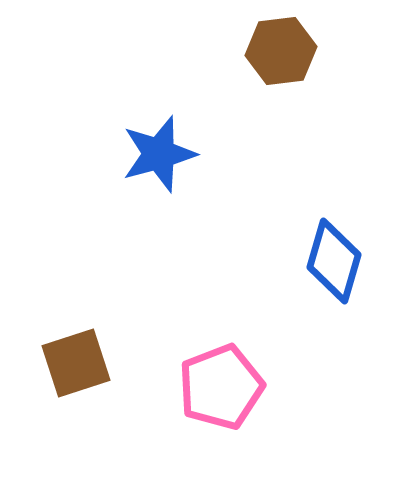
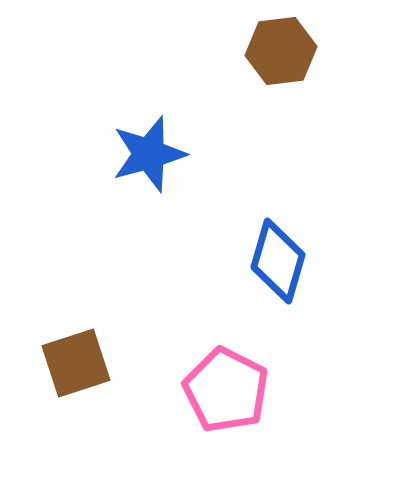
blue star: moved 10 px left
blue diamond: moved 56 px left
pink pentagon: moved 5 px right, 3 px down; rotated 24 degrees counterclockwise
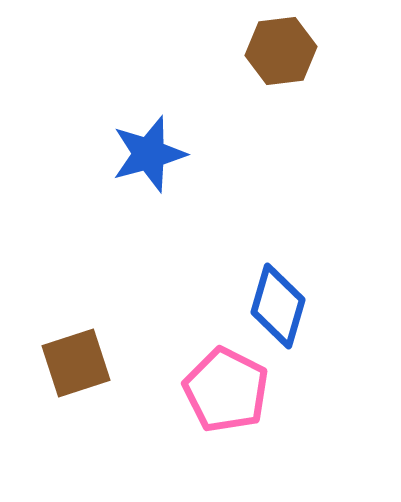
blue diamond: moved 45 px down
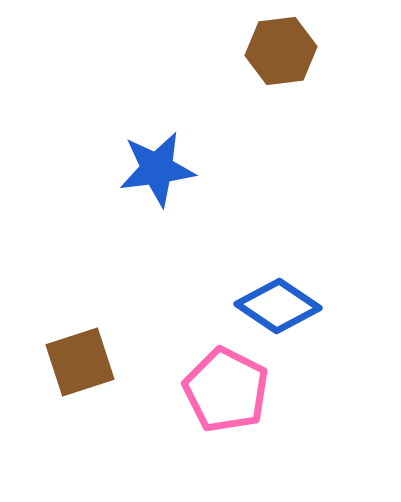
blue star: moved 8 px right, 15 px down; rotated 8 degrees clockwise
blue diamond: rotated 72 degrees counterclockwise
brown square: moved 4 px right, 1 px up
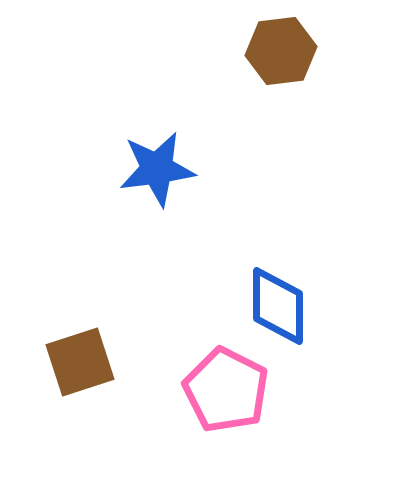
blue diamond: rotated 56 degrees clockwise
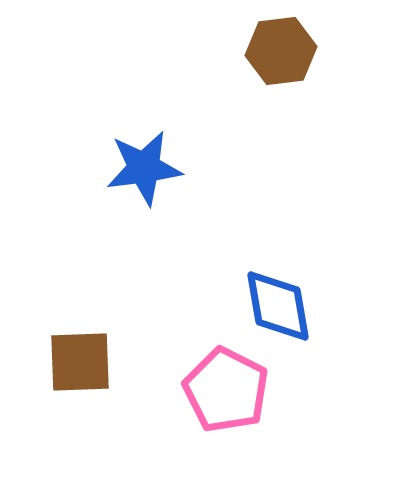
blue star: moved 13 px left, 1 px up
blue diamond: rotated 10 degrees counterclockwise
brown square: rotated 16 degrees clockwise
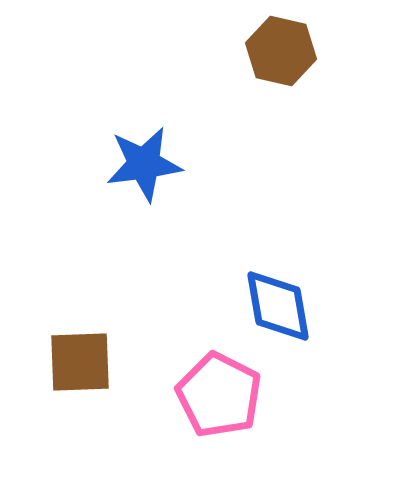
brown hexagon: rotated 20 degrees clockwise
blue star: moved 4 px up
pink pentagon: moved 7 px left, 5 px down
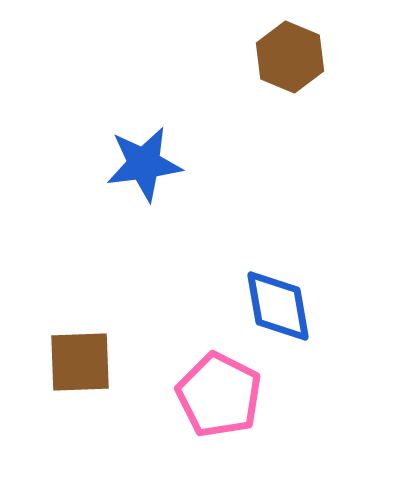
brown hexagon: moved 9 px right, 6 px down; rotated 10 degrees clockwise
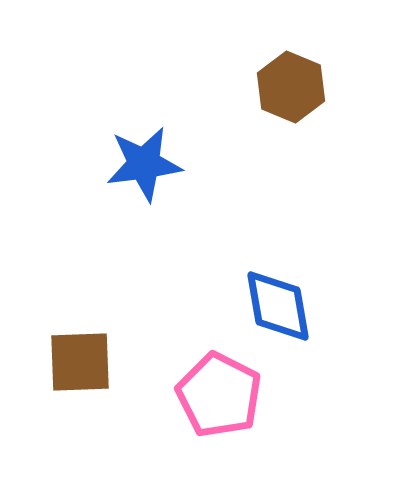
brown hexagon: moved 1 px right, 30 px down
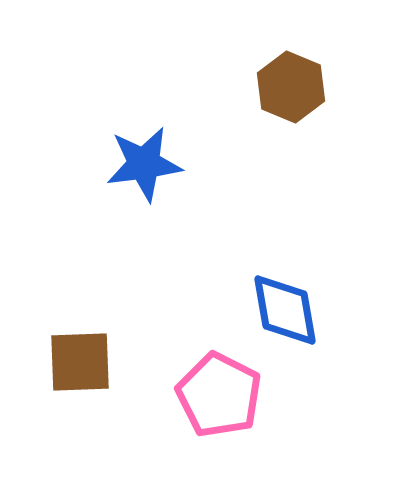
blue diamond: moved 7 px right, 4 px down
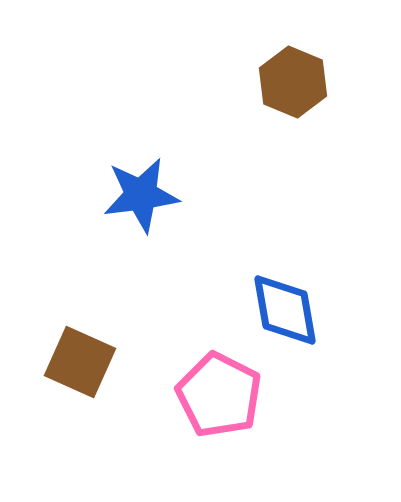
brown hexagon: moved 2 px right, 5 px up
blue star: moved 3 px left, 31 px down
brown square: rotated 26 degrees clockwise
